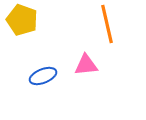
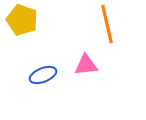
blue ellipse: moved 1 px up
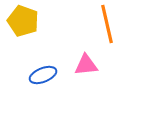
yellow pentagon: moved 1 px right, 1 px down
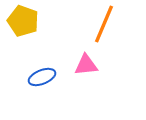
orange line: moved 3 px left; rotated 36 degrees clockwise
blue ellipse: moved 1 px left, 2 px down
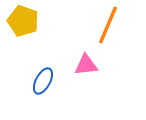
orange line: moved 4 px right, 1 px down
blue ellipse: moved 1 px right, 4 px down; rotated 40 degrees counterclockwise
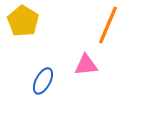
yellow pentagon: rotated 12 degrees clockwise
